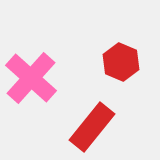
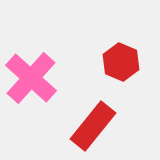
red rectangle: moved 1 px right, 1 px up
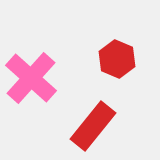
red hexagon: moved 4 px left, 3 px up
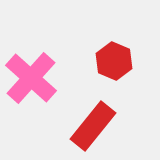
red hexagon: moved 3 px left, 2 px down
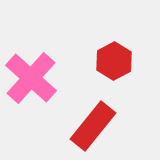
red hexagon: rotated 9 degrees clockwise
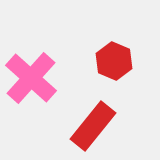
red hexagon: rotated 9 degrees counterclockwise
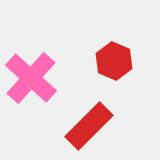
red rectangle: moved 4 px left; rotated 6 degrees clockwise
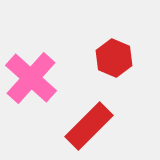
red hexagon: moved 3 px up
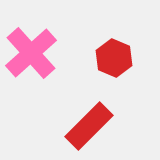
pink cross: moved 25 px up; rotated 6 degrees clockwise
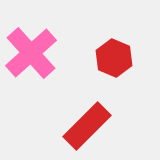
red rectangle: moved 2 px left
